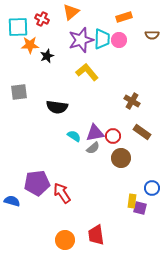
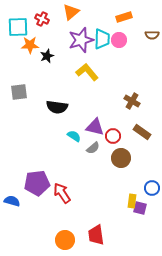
purple triangle: moved 6 px up; rotated 24 degrees clockwise
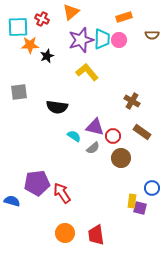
orange circle: moved 7 px up
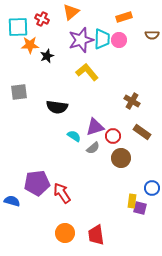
purple triangle: rotated 30 degrees counterclockwise
